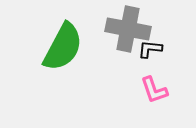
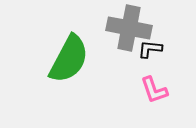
gray cross: moved 1 px right, 1 px up
green semicircle: moved 6 px right, 12 px down
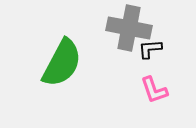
black L-shape: rotated 10 degrees counterclockwise
green semicircle: moved 7 px left, 4 px down
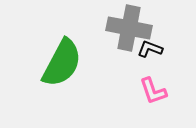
black L-shape: rotated 25 degrees clockwise
pink L-shape: moved 1 px left, 1 px down
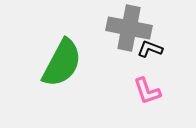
pink L-shape: moved 6 px left
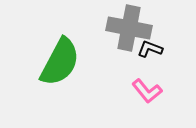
green semicircle: moved 2 px left, 1 px up
pink L-shape: rotated 20 degrees counterclockwise
